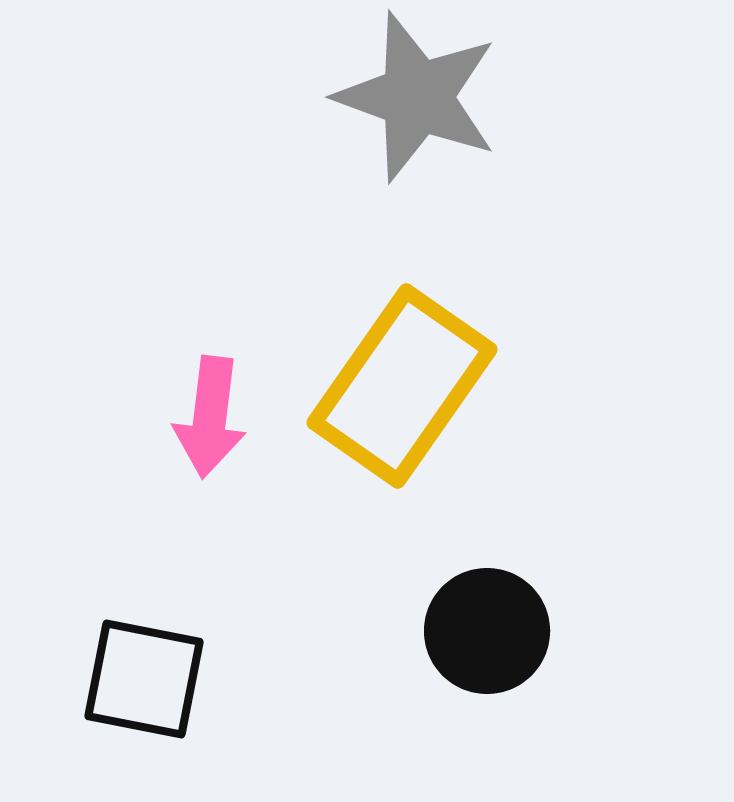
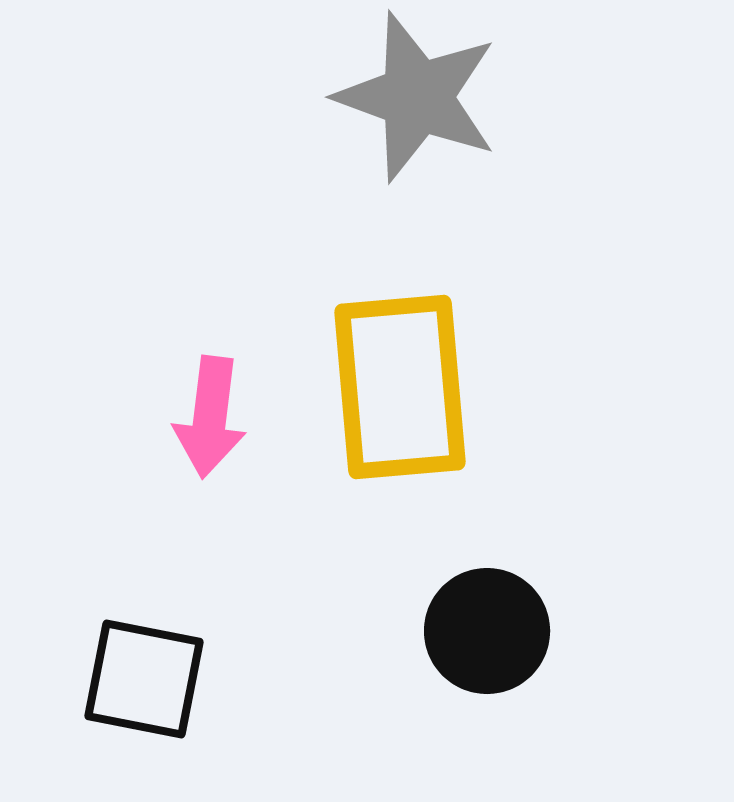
yellow rectangle: moved 2 px left, 1 px down; rotated 40 degrees counterclockwise
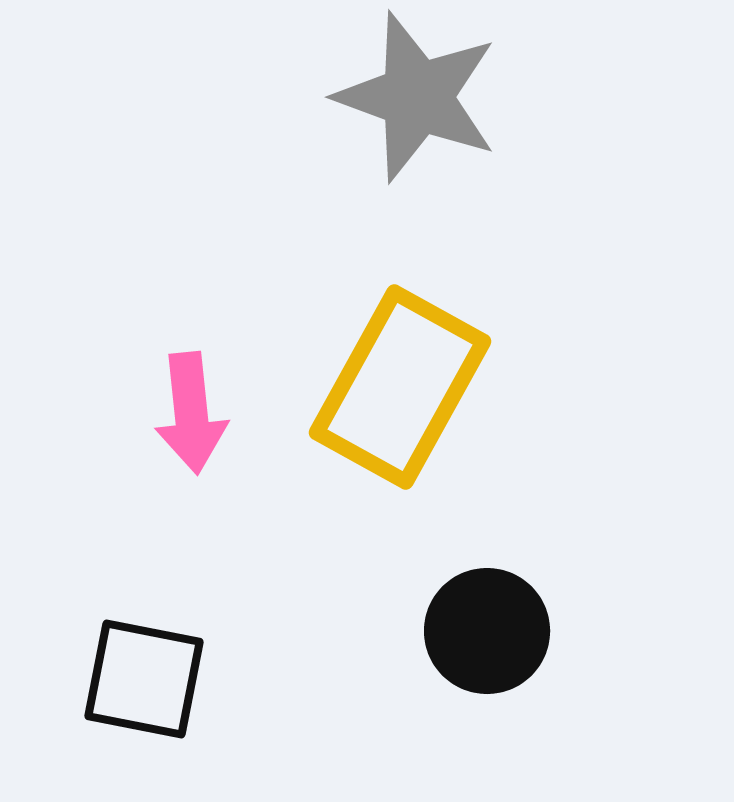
yellow rectangle: rotated 34 degrees clockwise
pink arrow: moved 19 px left, 4 px up; rotated 13 degrees counterclockwise
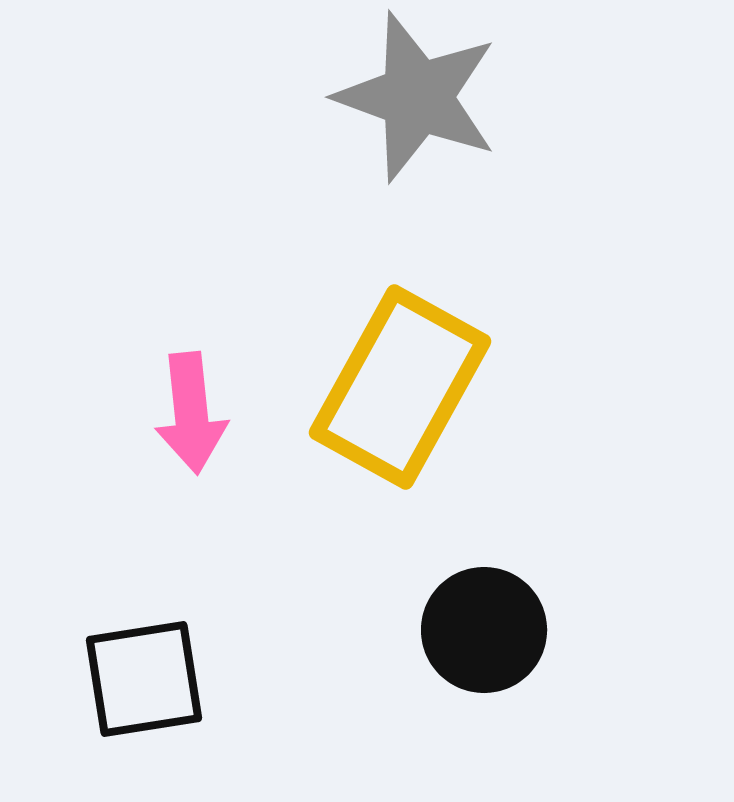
black circle: moved 3 px left, 1 px up
black square: rotated 20 degrees counterclockwise
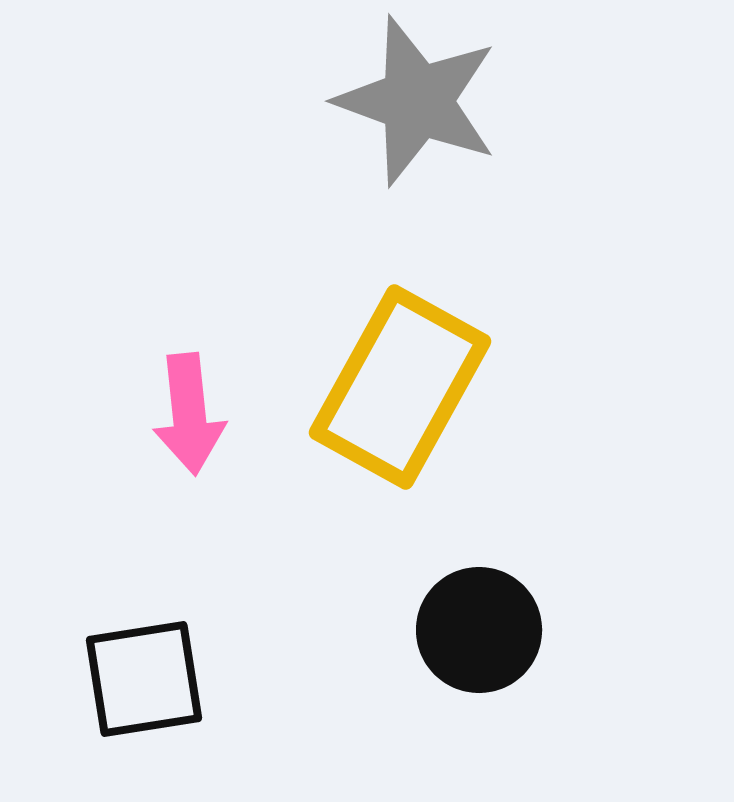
gray star: moved 4 px down
pink arrow: moved 2 px left, 1 px down
black circle: moved 5 px left
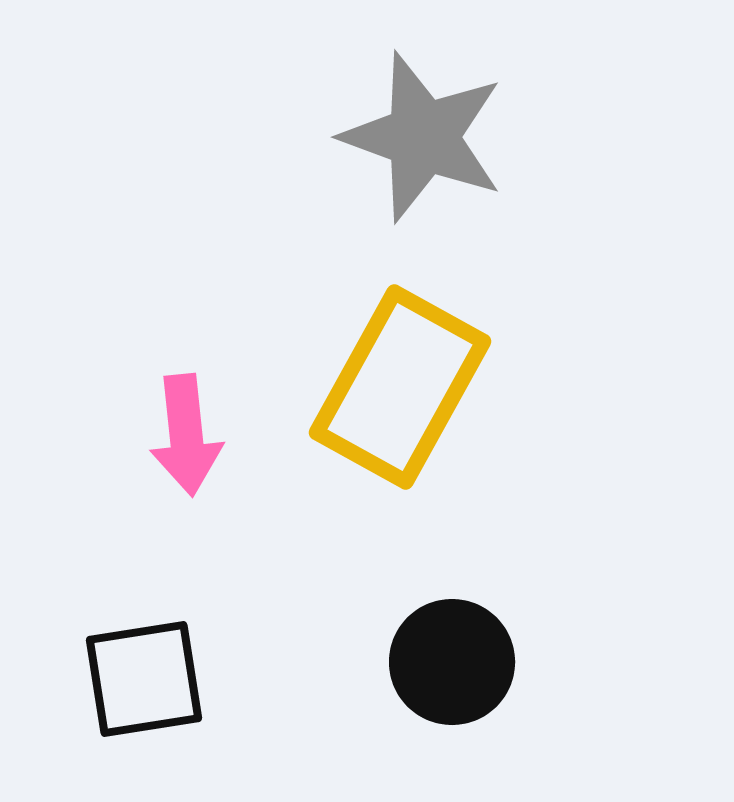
gray star: moved 6 px right, 36 px down
pink arrow: moved 3 px left, 21 px down
black circle: moved 27 px left, 32 px down
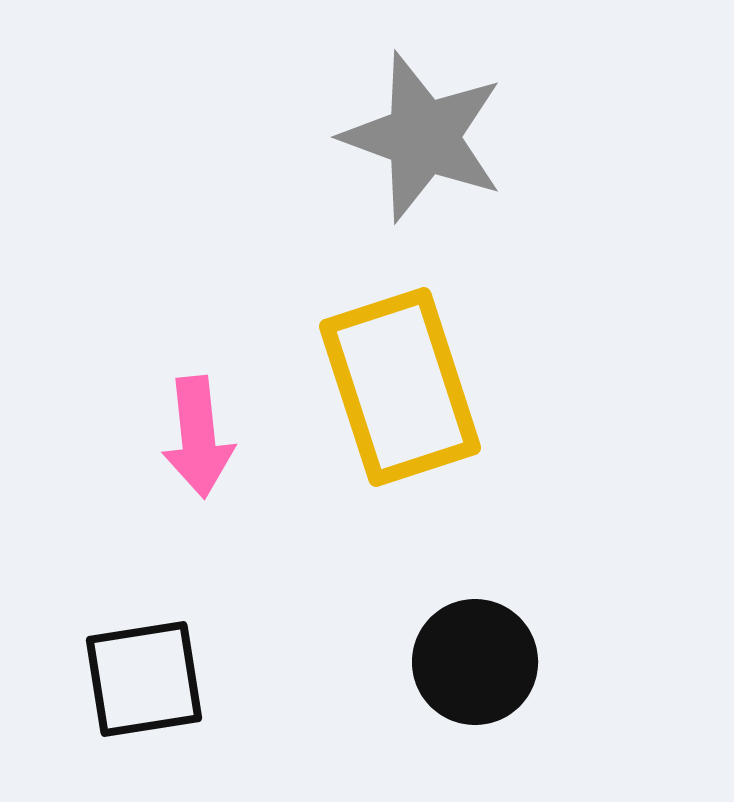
yellow rectangle: rotated 47 degrees counterclockwise
pink arrow: moved 12 px right, 2 px down
black circle: moved 23 px right
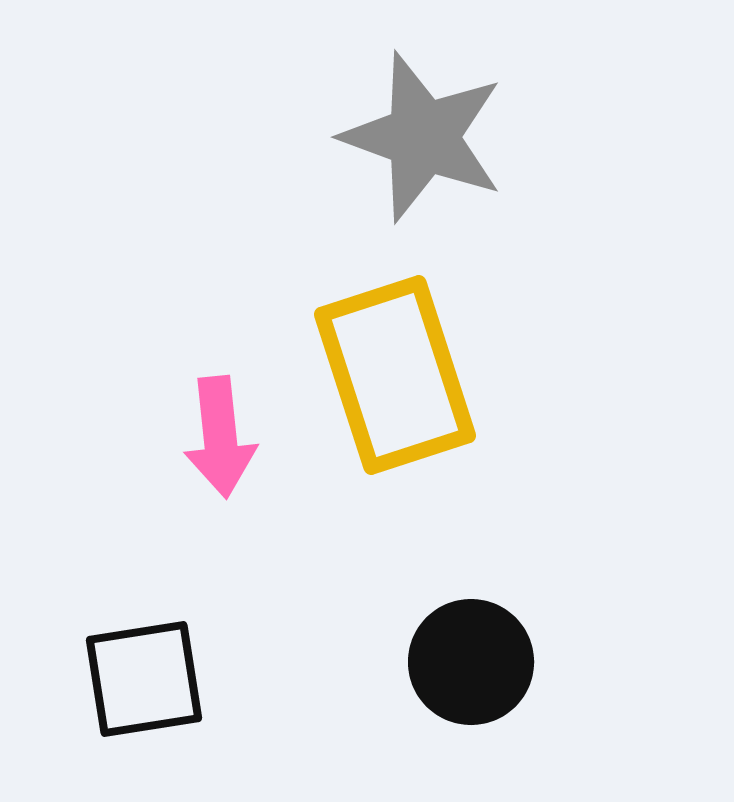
yellow rectangle: moved 5 px left, 12 px up
pink arrow: moved 22 px right
black circle: moved 4 px left
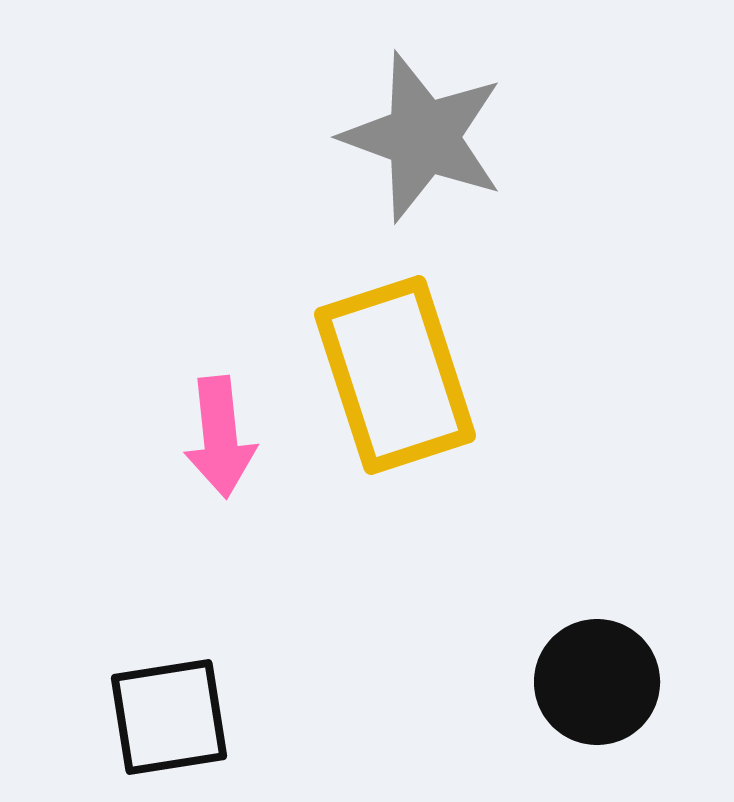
black circle: moved 126 px right, 20 px down
black square: moved 25 px right, 38 px down
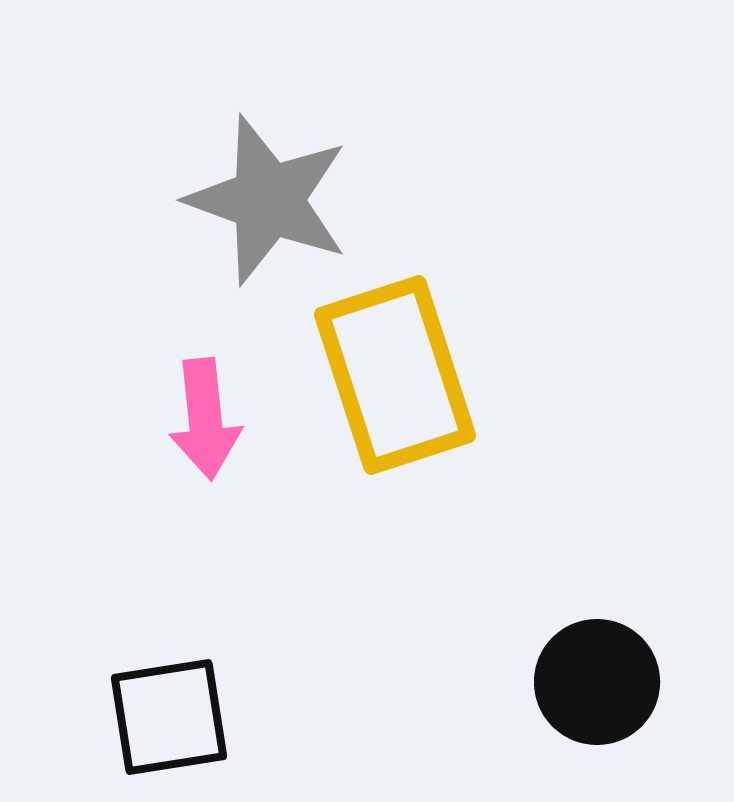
gray star: moved 155 px left, 63 px down
pink arrow: moved 15 px left, 18 px up
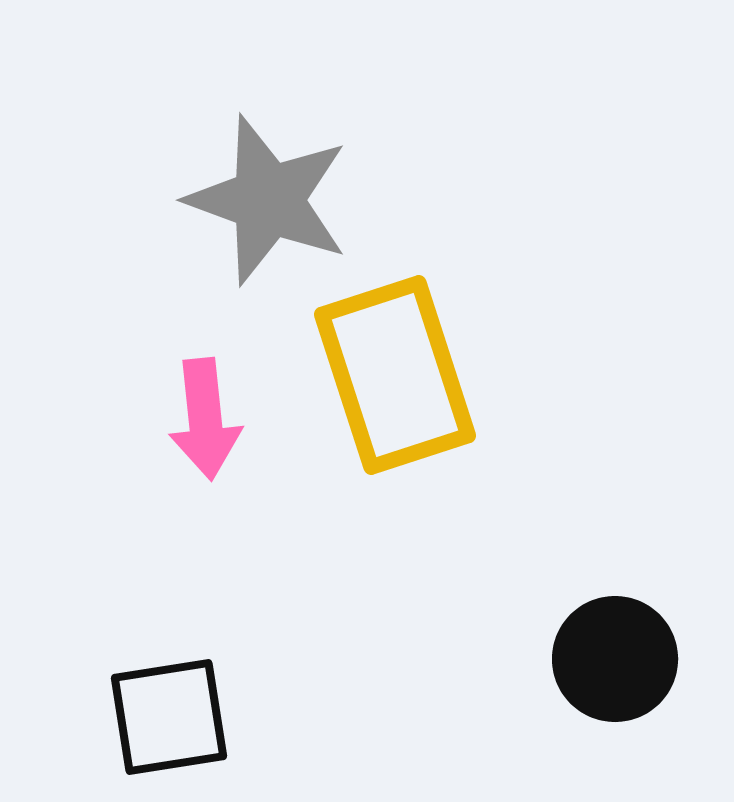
black circle: moved 18 px right, 23 px up
